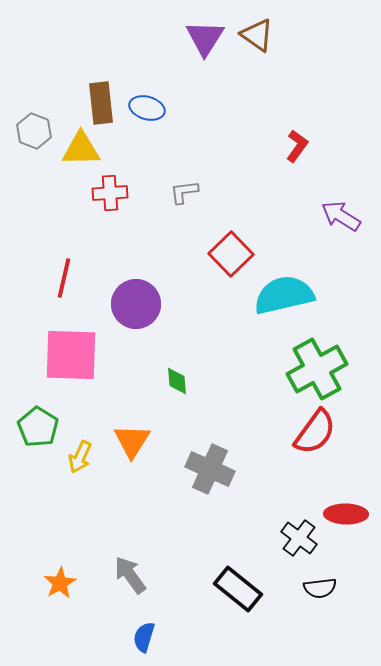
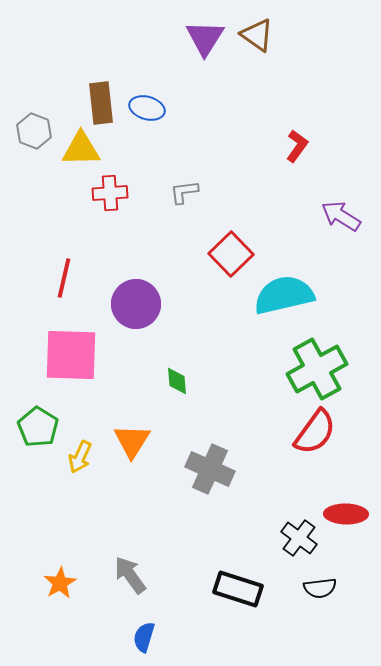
black rectangle: rotated 21 degrees counterclockwise
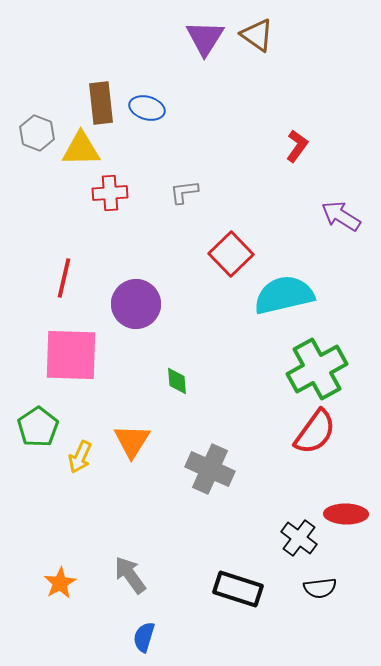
gray hexagon: moved 3 px right, 2 px down
green pentagon: rotated 6 degrees clockwise
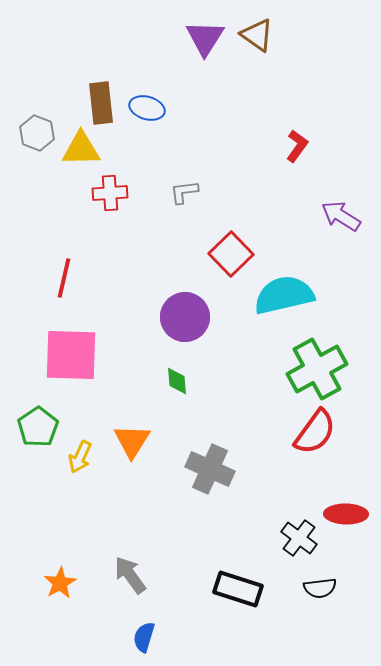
purple circle: moved 49 px right, 13 px down
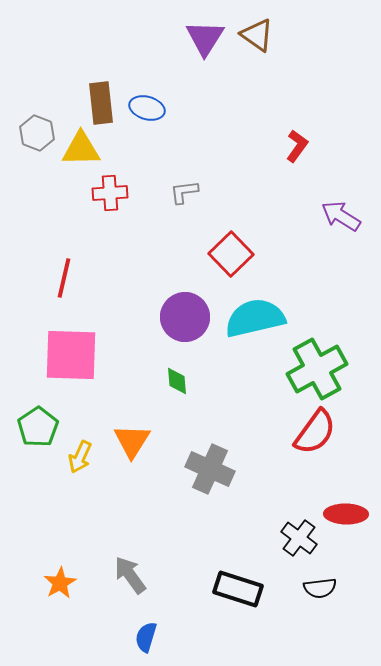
cyan semicircle: moved 29 px left, 23 px down
blue semicircle: moved 2 px right
